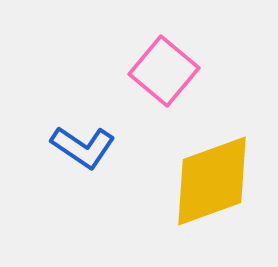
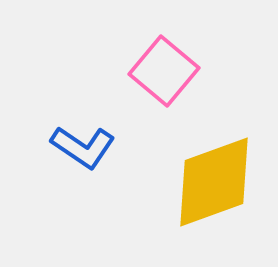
yellow diamond: moved 2 px right, 1 px down
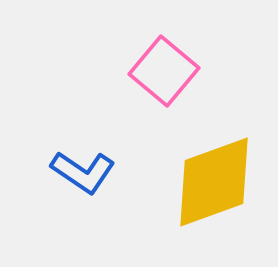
blue L-shape: moved 25 px down
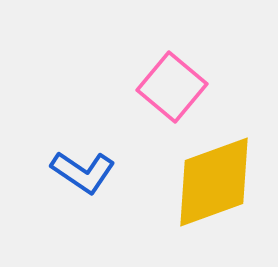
pink square: moved 8 px right, 16 px down
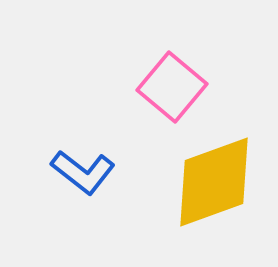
blue L-shape: rotated 4 degrees clockwise
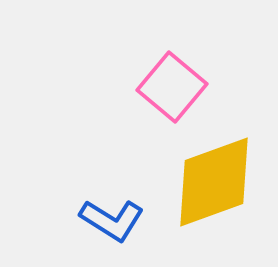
blue L-shape: moved 29 px right, 48 px down; rotated 6 degrees counterclockwise
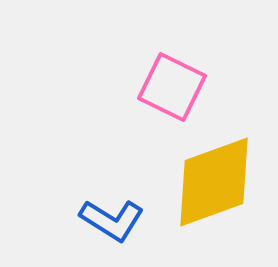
pink square: rotated 14 degrees counterclockwise
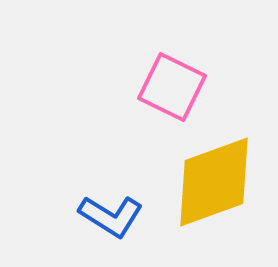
blue L-shape: moved 1 px left, 4 px up
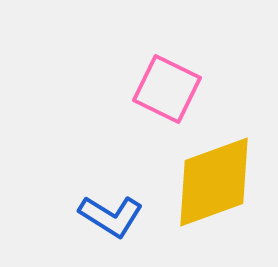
pink square: moved 5 px left, 2 px down
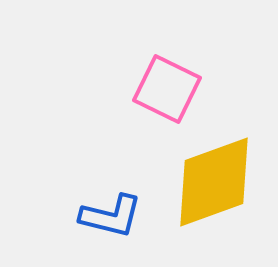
blue L-shape: rotated 18 degrees counterclockwise
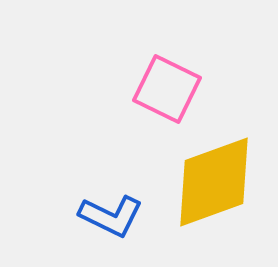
blue L-shape: rotated 12 degrees clockwise
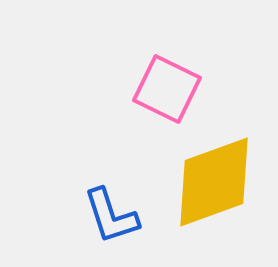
blue L-shape: rotated 46 degrees clockwise
